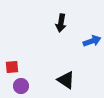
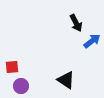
black arrow: moved 15 px right; rotated 36 degrees counterclockwise
blue arrow: rotated 18 degrees counterclockwise
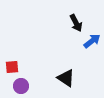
black triangle: moved 2 px up
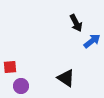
red square: moved 2 px left
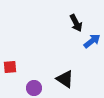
black triangle: moved 1 px left, 1 px down
purple circle: moved 13 px right, 2 px down
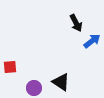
black triangle: moved 4 px left, 3 px down
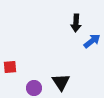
black arrow: rotated 30 degrees clockwise
black triangle: rotated 24 degrees clockwise
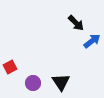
black arrow: rotated 48 degrees counterclockwise
red square: rotated 24 degrees counterclockwise
purple circle: moved 1 px left, 5 px up
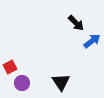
purple circle: moved 11 px left
